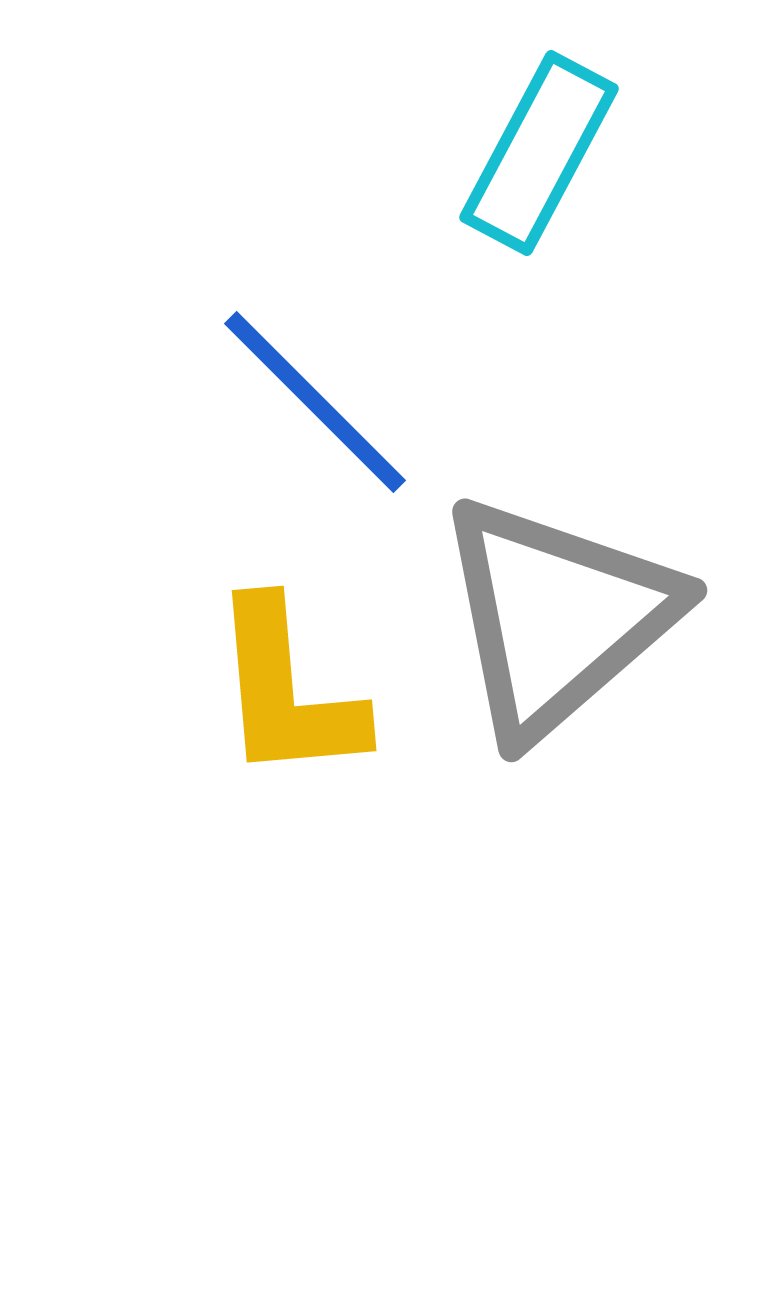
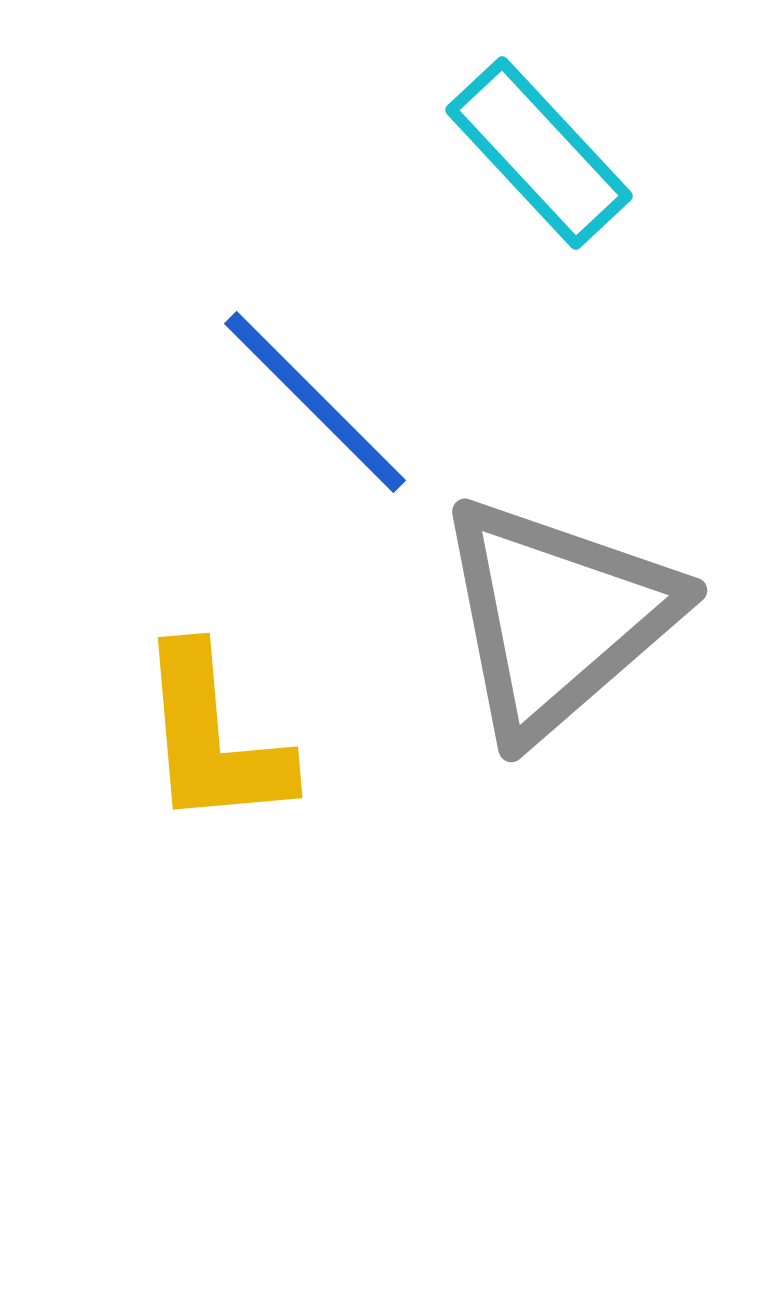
cyan rectangle: rotated 71 degrees counterclockwise
yellow L-shape: moved 74 px left, 47 px down
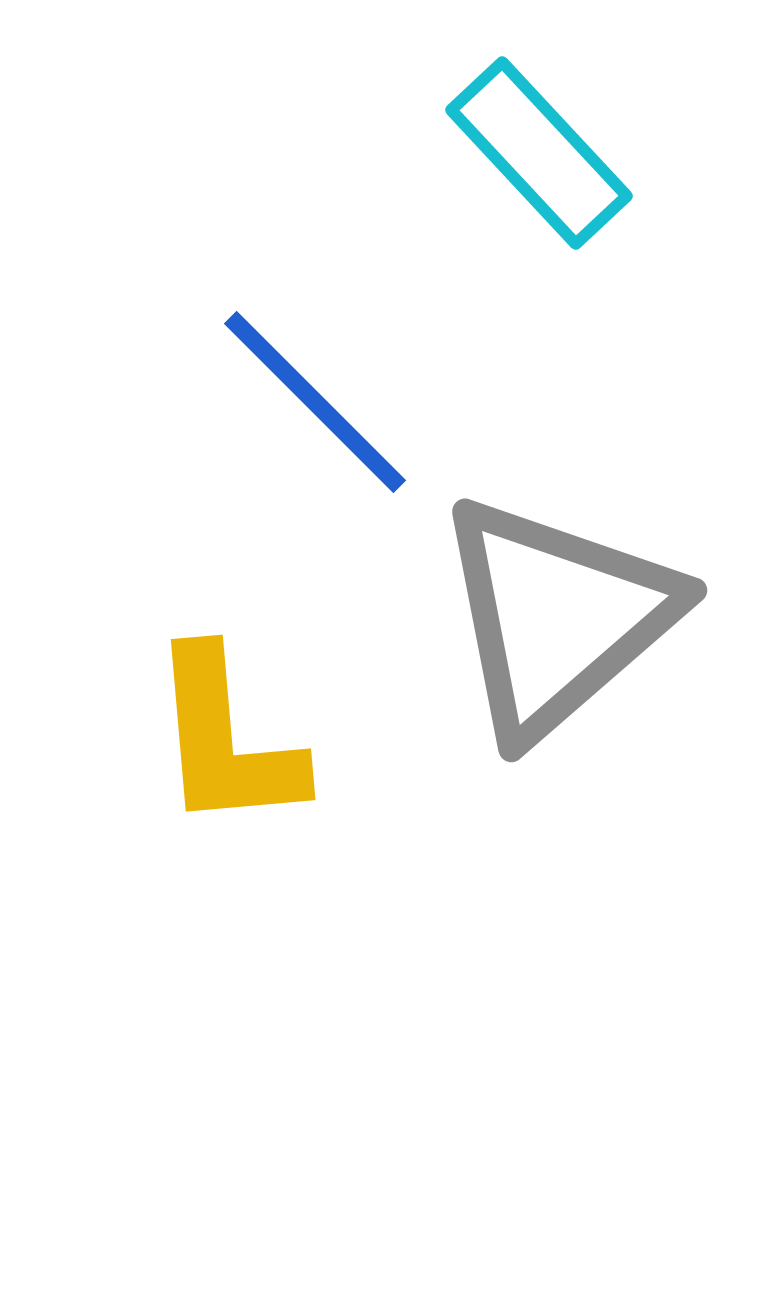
yellow L-shape: moved 13 px right, 2 px down
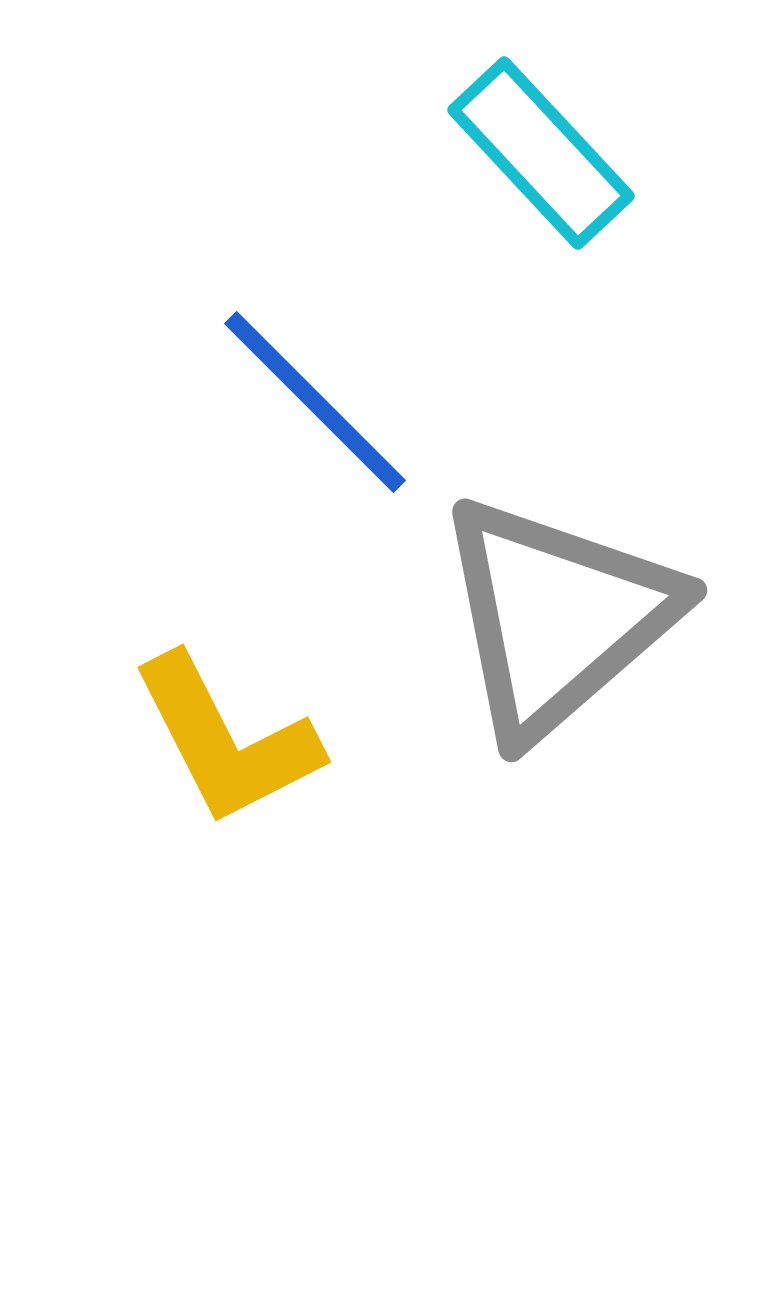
cyan rectangle: moved 2 px right
yellow L-shape: rotated 22 degrees counterclockwise
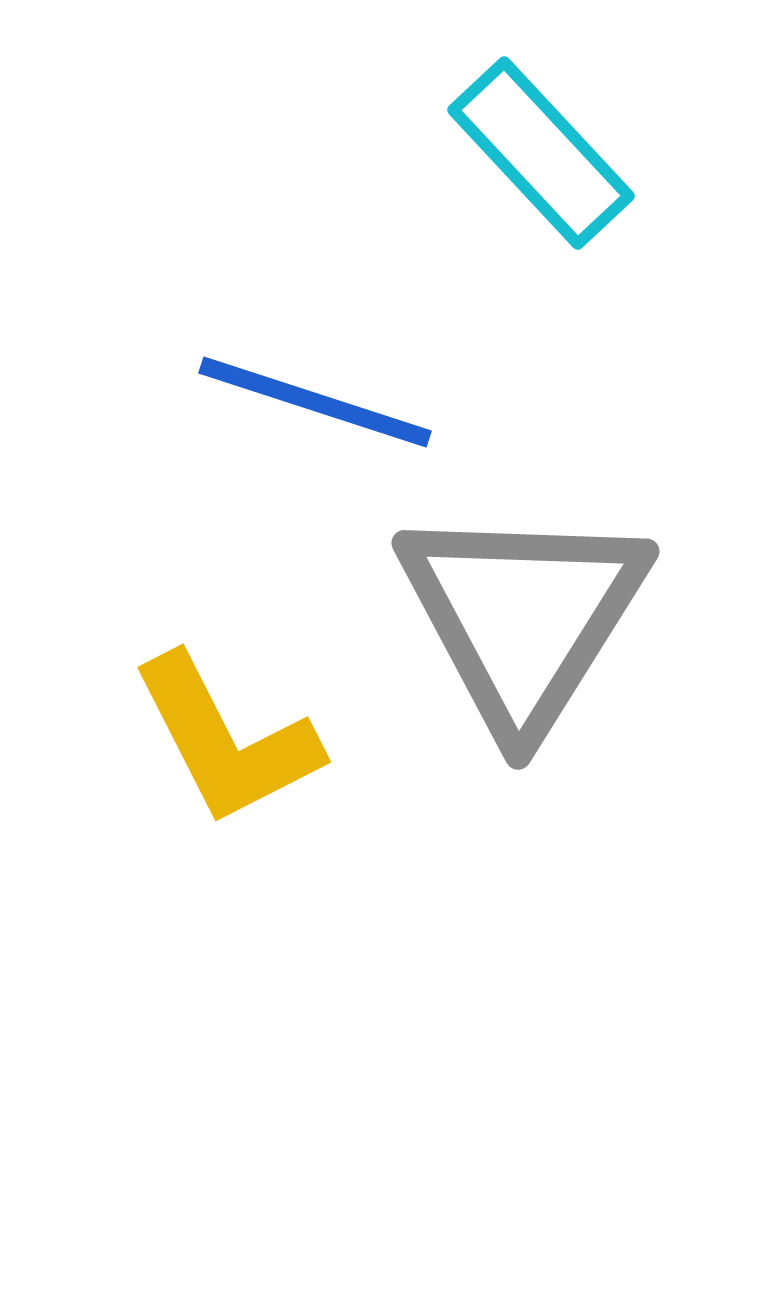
blue line: rotated 27 degrees counterclockwise
gray triangle: moved 34 px left; rotated 17 degrees counterclockwise
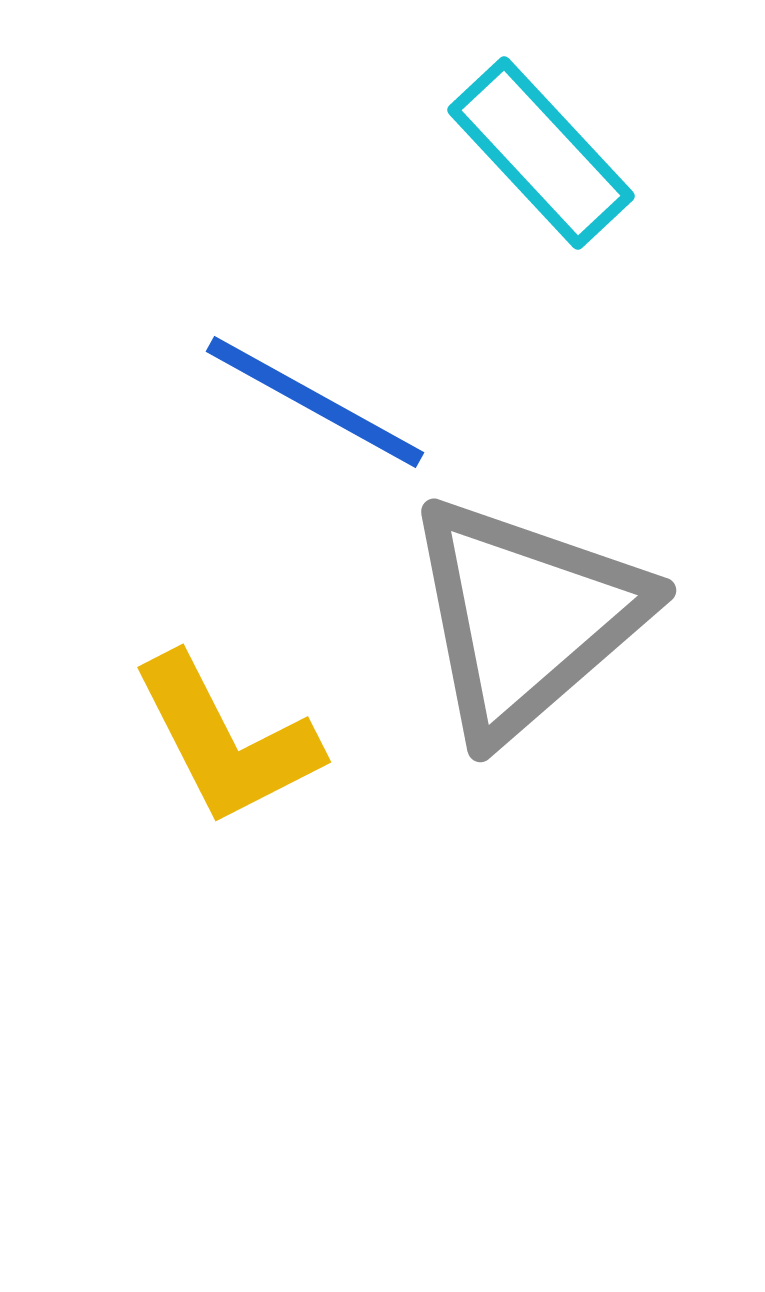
blue line: rotated 11 degrees clockwise
gray triangle: moved 3 px right; rotated 17 degrees clockwise
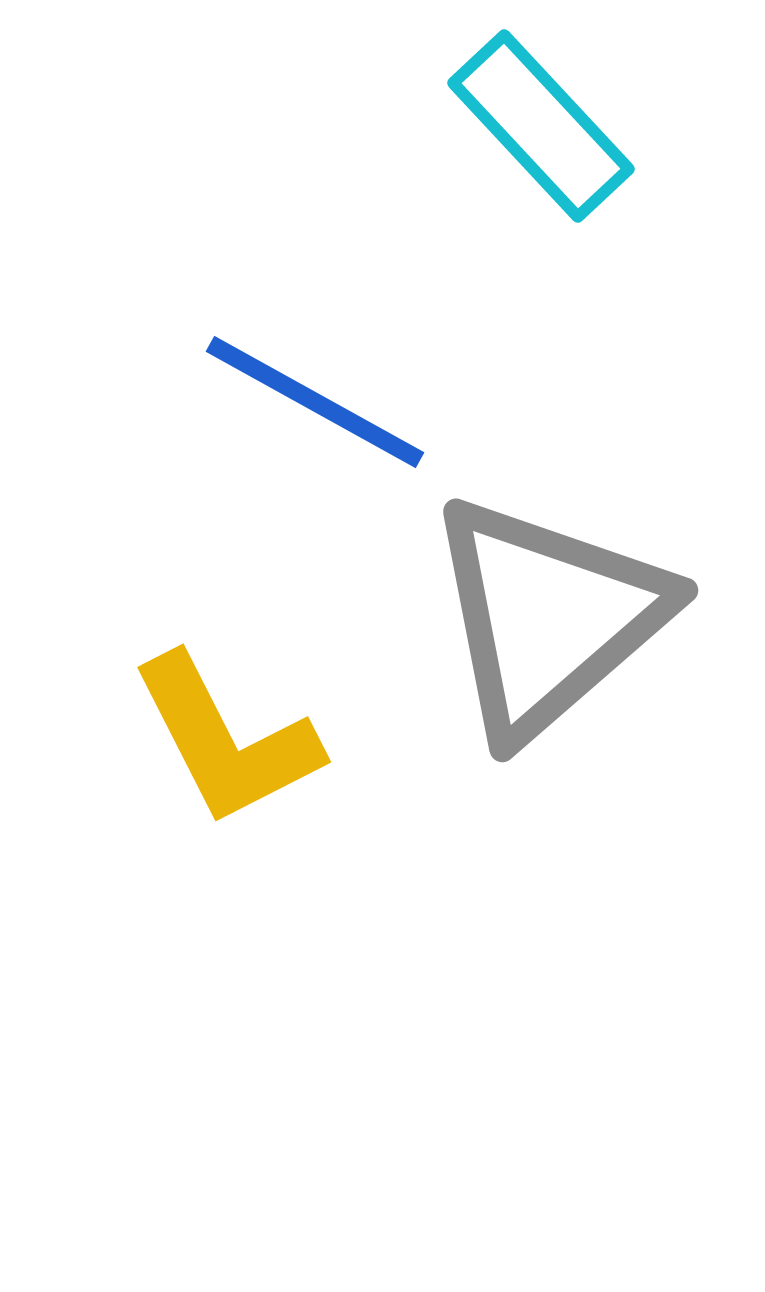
cyan rectangle: moved 27 px up
gray triangle: moved 22 px right
